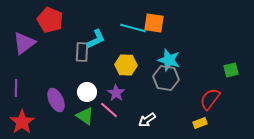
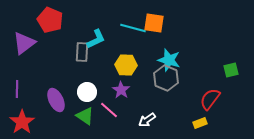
gray hexagon: rotated 15 degrees clockwise
purple line: moved 1 px right, 1 px down
purple star: moved 5 px right, 3 px up
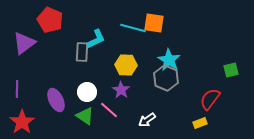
cyan star: rotated 15 degrees clockwise
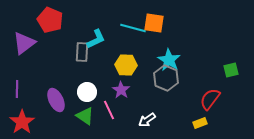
pink line: rotated 24 degrees clockwise
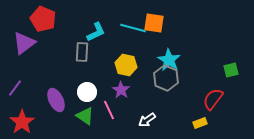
red pentagon: moved 7 px left, 1 px up
cyan L-shape: moved 7 px up
yellow hexagon: rotated 10 degrees clockwise
purple line: moved 2 px left, 1 px up; rotated 36 degrees clockwise
red semicircle: moved 3 px right
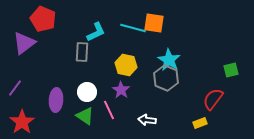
purple ellipse: rotated 30 degrees clockwise
white arrow: rotated 42 degrees clockwise
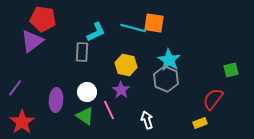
red pentagon: rotated 15 degrees counterclockwise
purple triangle: moved 8 px right, 2 px up
gray hexagon: moved 1 px down
white arrow: rotated 66 degrees clockwise
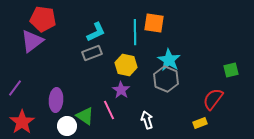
cyan line: moved 2 px right, 4 px down; rotated 75 degrees clockwise
gray rectangle: moved 10 px right, 1 px down; rotated 66 degrees clockwise
white circle: moved 20 px left, 34 px down
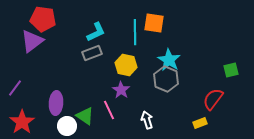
purple ellipse: moved 3 px down
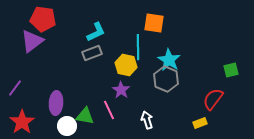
cyan line: moved 3 px right, 15 px down
green triangle: rotated 24 degrees counterclockwise
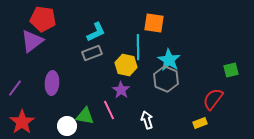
purple ellipse: moved 4 px left, 20 px up
